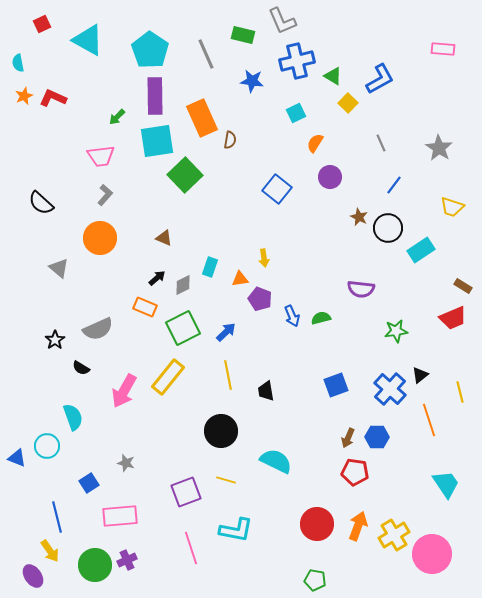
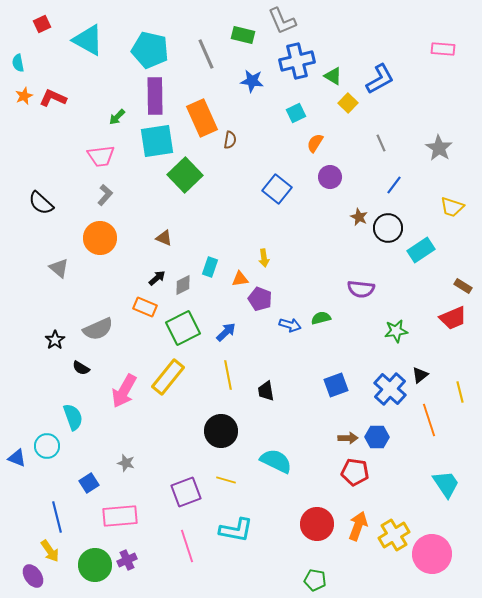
cyan pentagon at (150, 50): rotated 21 degrees counterclockwise
blue arrow at (292, 316): moved 2 px left, 9 px down; rotated 50 degrees counterclockwise
brown arrow at (348, 438): rotated 114 degrees counterclockwise
pink line at (191, 548): moved 4 px left, 2 px up
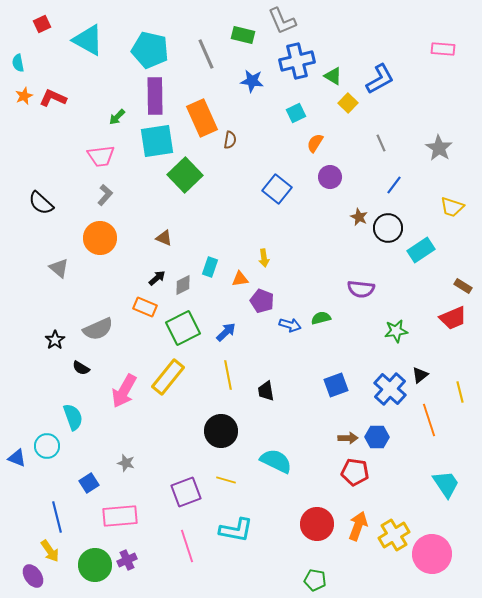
purple pentagon at (260, 299): moved 2 px right, 2 px down
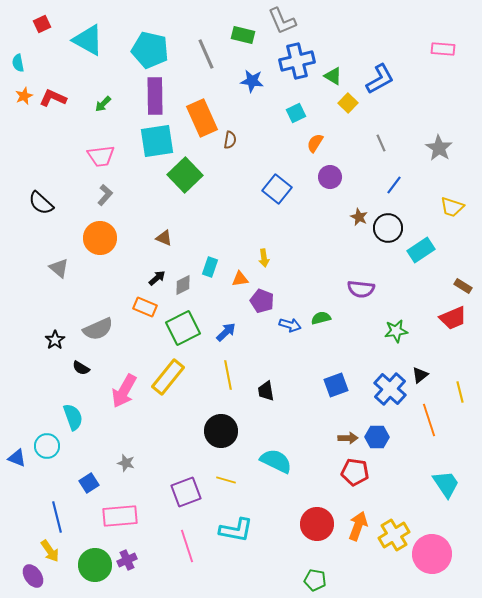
green arrow at (117, 117): moved 14 px left, 13 px up
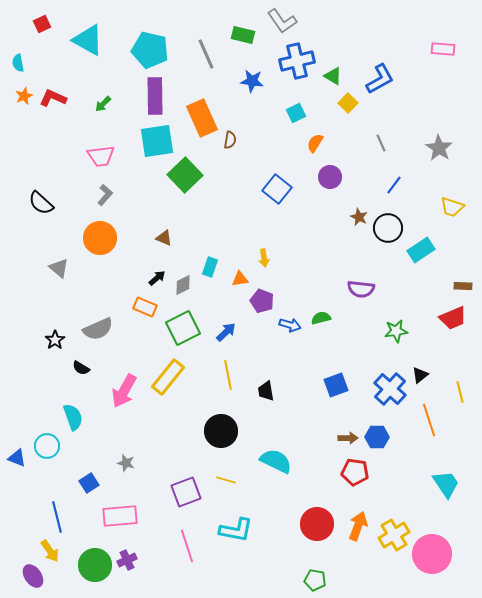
gray L-shape at (282, 21): rotated 12 degrees counterclockwise
brown rectangle at (463, 286): rotated 30 degrees counterclockwise
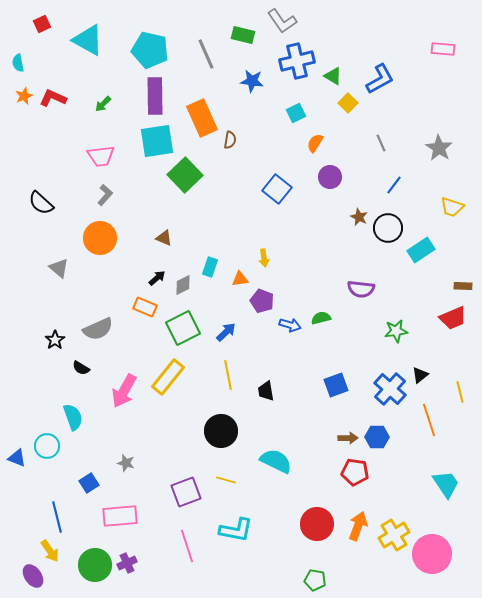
purple cross at (127, 560): moved 3 px down
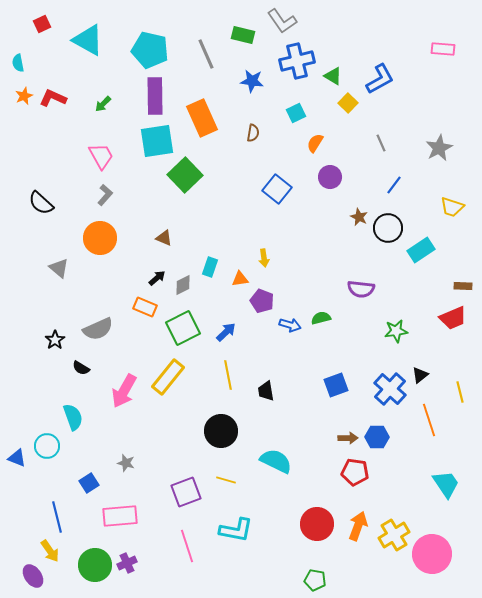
brown semicircle at (230, 140): moved 23 px right, 7 px up
gray star at (439, 148): rotated 12 degrees clockwise
pink trapezoid at (101, 156): rotated 112 degrees counterclockwise
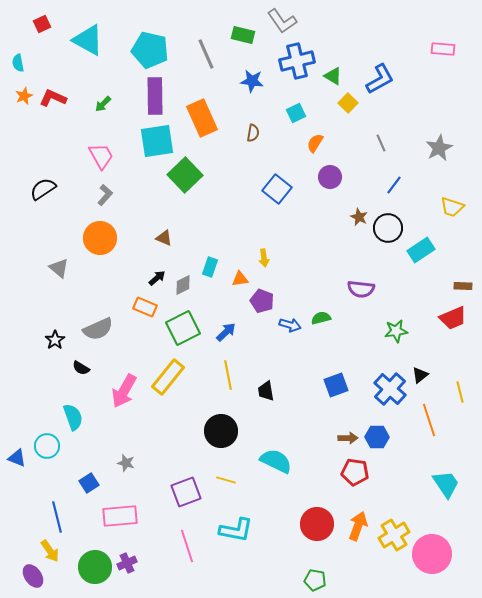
black semicircle at (41, 203): moved 2 px right, 14 px up; rotated 104 degrees clockwise
green circle at (95, 565): moved 2 px down
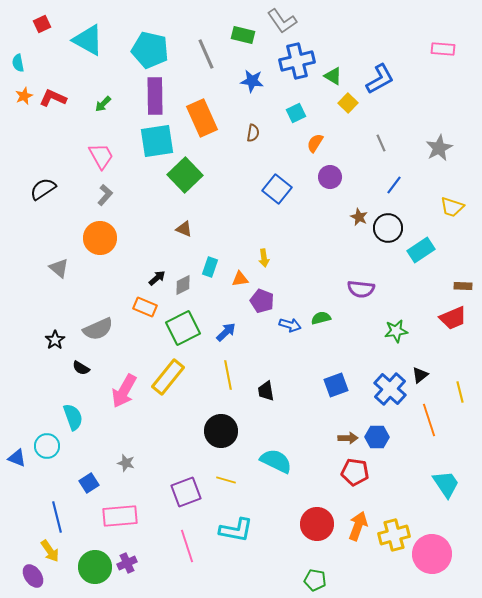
brown triangle at (164, 238): moved 20 px right, 9 px up
yellow cross at (394, 535): rotated 16 degrees clockwise
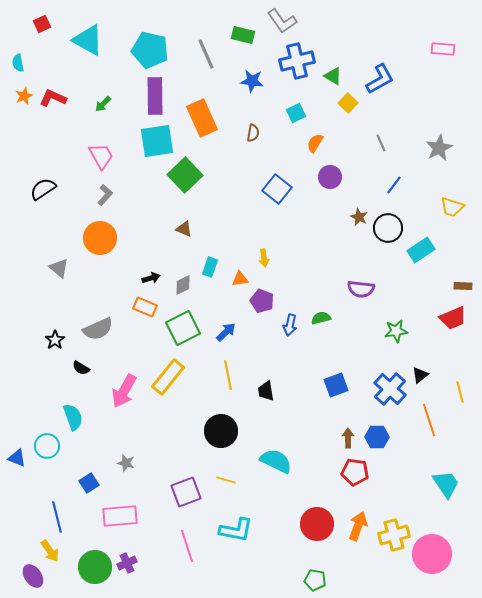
black arrow at (157, 278): moved 6 px left; rotated 24 degrees clockwise
blue arrow at (290, 325): rotated 85 degrees clockwise
brown arrow at (348, 438): rotated 90 degrees counterclockwise
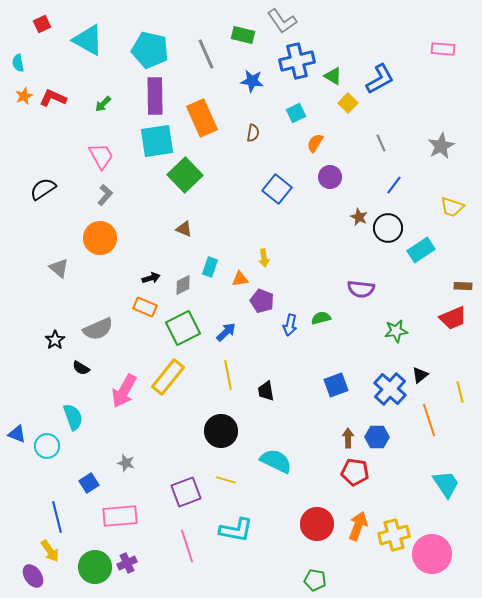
gray star at (439, 148): moved 2 px right, 2 px up
blue triangle at (17, 458): moved 24 px up
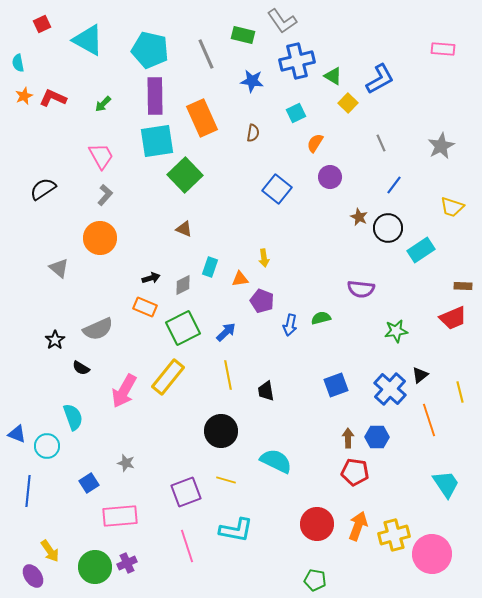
blue line at (57, 517): moved 29 px left, 26 px up; rotated 20 degrees clockwise
